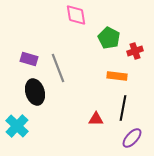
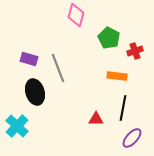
pink diamond: rotated 25 degrees clockwise
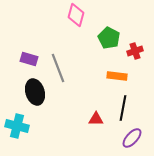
cyan cross: rotated 30 degrees counterclockwise
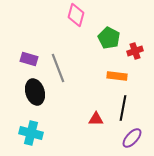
cyan cross: moved 14 px right, 7 px down
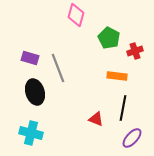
purple rectangle: moved 1 px right, 1 px up
red triangle: rotated 21 degrees clockwise
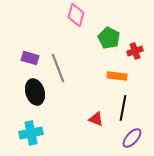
cyan cross: rotated 25 degrees counterclockwise
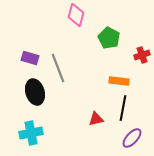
red cross: moved 7 px right, 4 px down
orange rectangle: moved 2 px right, 5 px down
red triangle: rotated 35 degrees counterclockwise
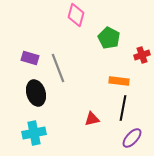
black ellipse: moved 1 px right, 1 px down
red triangle: moved 4 px left
cyan cross: moved 3 px right
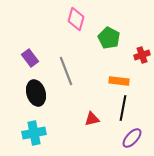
pink diamond: moved 4 px down
purple rectangle: rotated 36 degrees clockwise
gray line: moved 8 px right, 3 px down
